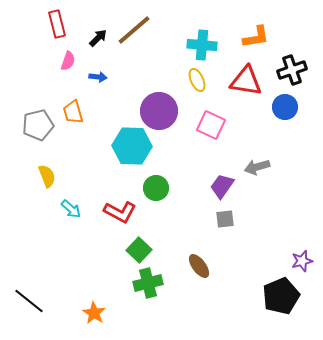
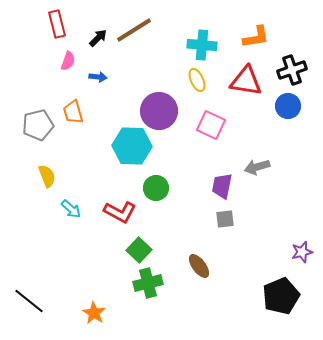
brown line: rotated 9 degrees clockwise
blue circle: moved 3 px right, 1 px up
purple trapezoid: rotated 24 degrees counterclockwise
purple star: moved 9 px up
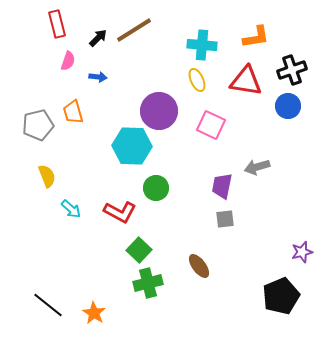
black line: moved 19 px right, 4 px down
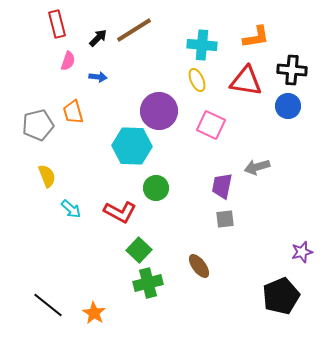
black cross: rotated 24 degrees clockwise
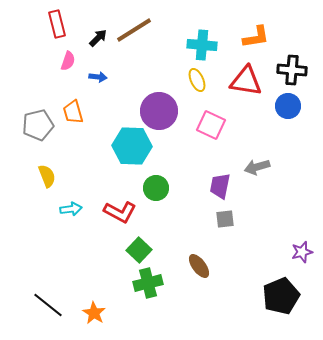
purple trapezoid: moved 2 px left
cyan arrow: rotated 50 degrees counterclockwise
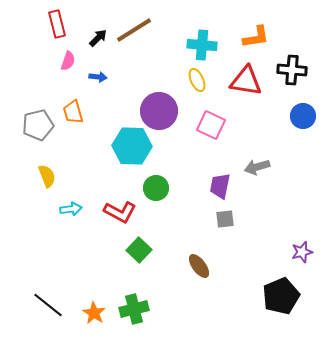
blue circle: moved 15 px right, 10 px down
green cross: moved 14 px left, 26 px down
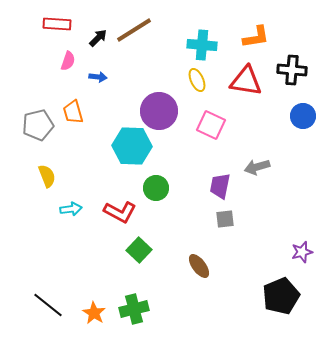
red rectangle: rotated 72 degrees counterclockwise
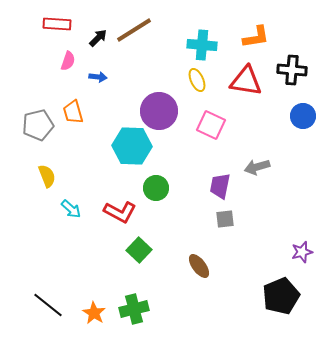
cyan arrow: rotated 50 degrees clockwise
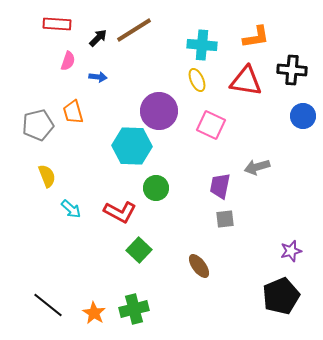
purple star: moved 11 px left, 1 px up
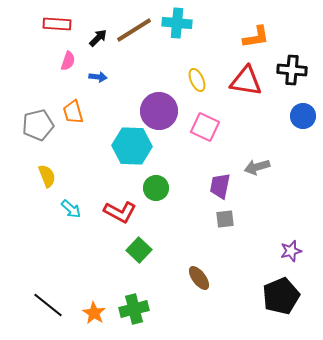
cyan cross: moved 25 px left, 22 px up
pink square: moved 6 px left, 2 px down
brown ellipse: moved 12 px down
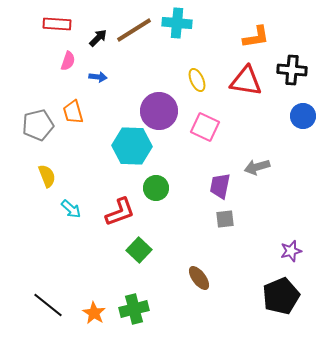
red L-shape: rotated 48 degrees counterclockwise
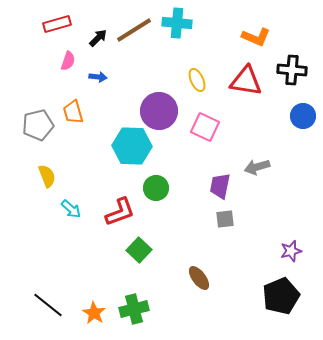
red rectangle: rotated 20 degrees counterclockwise
orange L-shape: rotated 32 degrees clockwise
